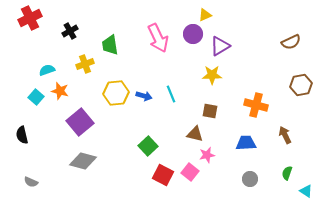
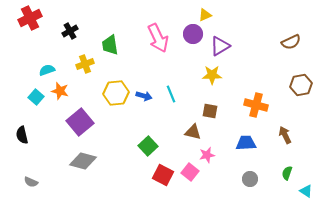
brown triangle: moved 2 px left, 2 px up
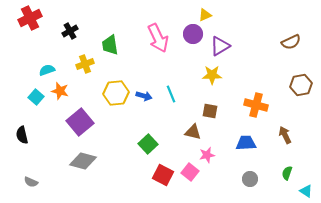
green square: moved 2 px up
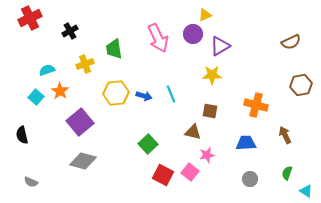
green trapezoid: moved 4 px right, 4 px down
orange star: rotated 18 degrees clockwise
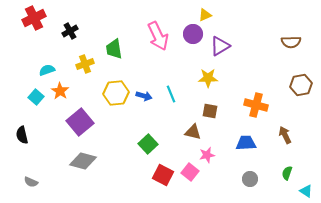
red cross: moved 4 px right
pink arrow: moved 2 px up
brown semicircle: rotated 24 degrees clockwise
yellow star: moved 4 px left, 3 px down
